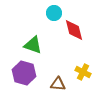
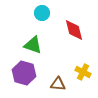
cyan circle: moved 12 px left
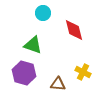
cyan circle: moved 1 px right
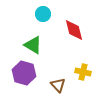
cyan circle: moved 1 px down
green triangle: rotated 12 degrees clockwise
yellow cross: rotated 14 degrees counterclockwise
brown triangle: moved 1 px down; rotated 42 degrees clockwise
